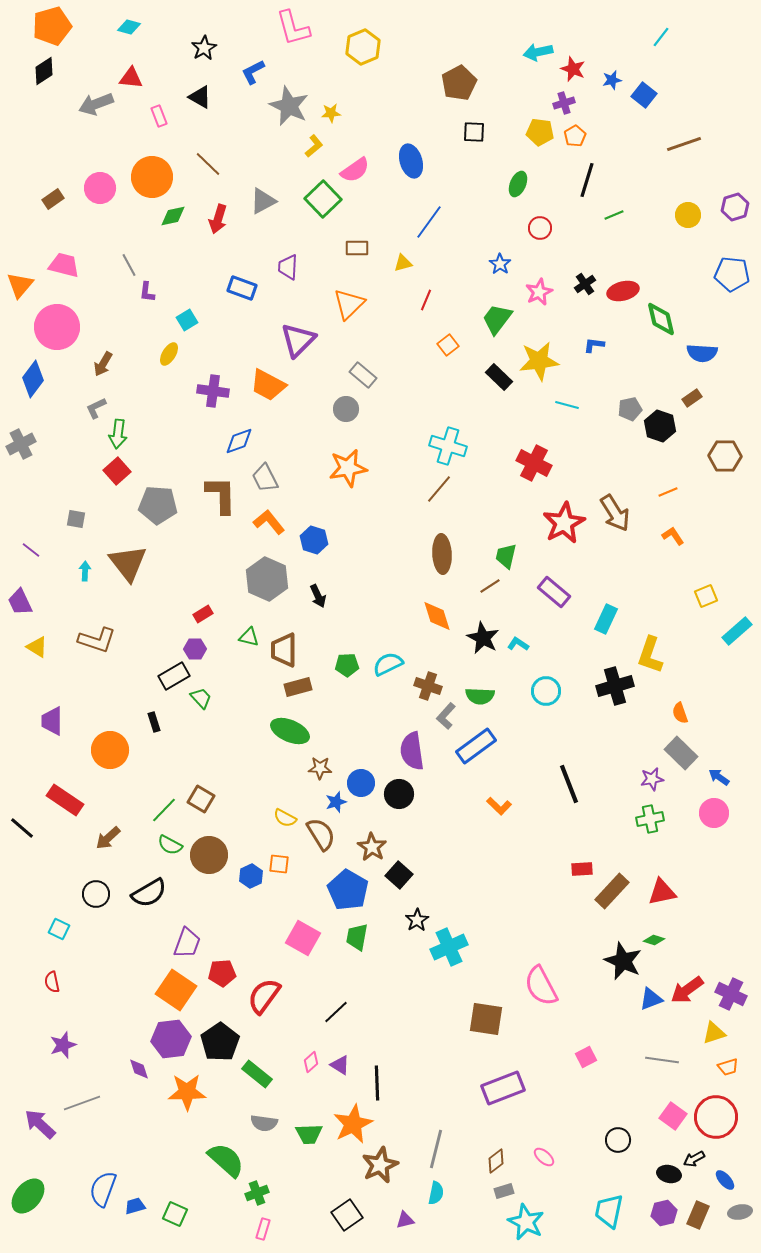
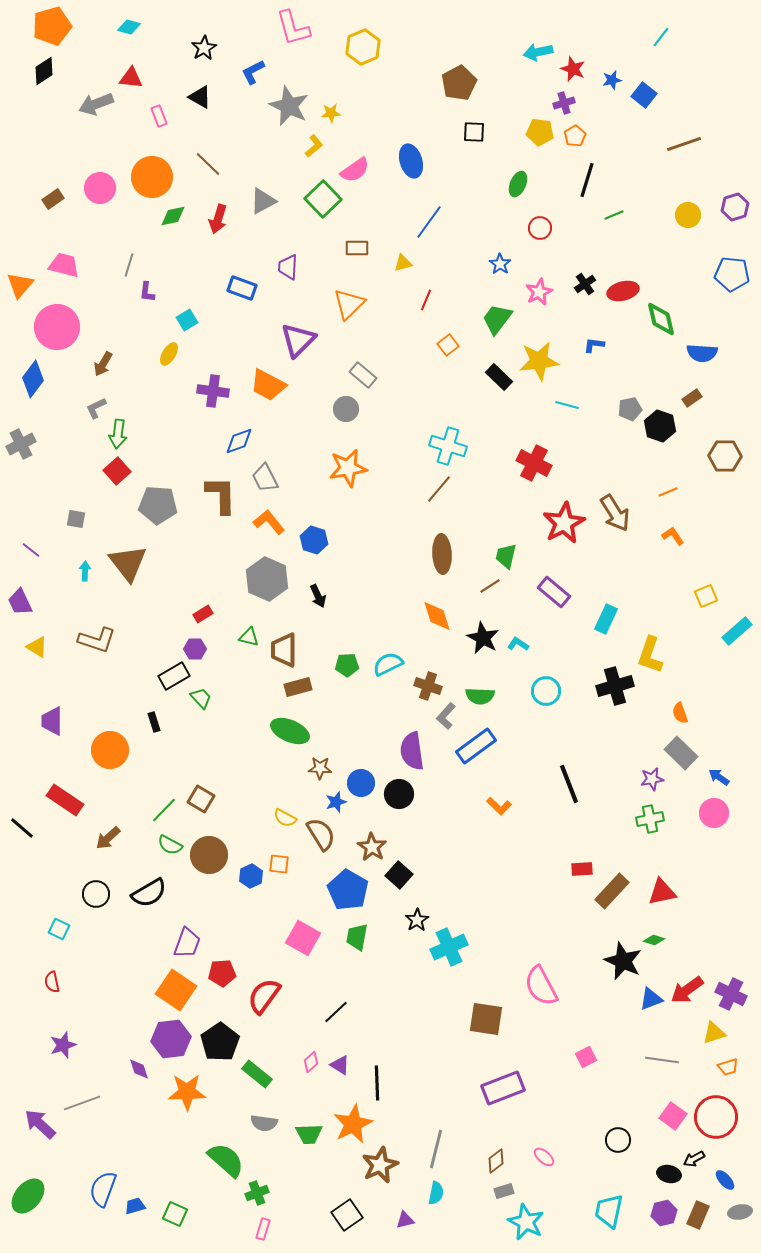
gray line at (129, 265): rotated 45 degrees clockwise
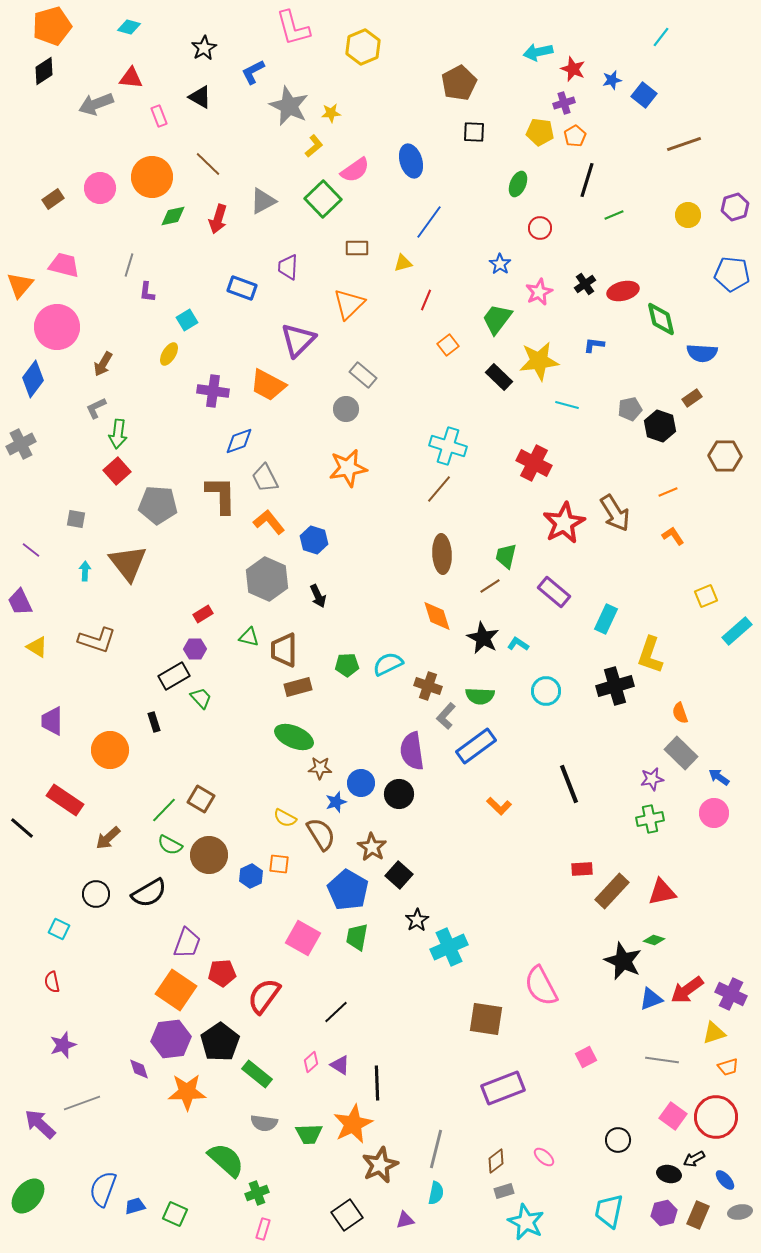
green ellipse at (290, 731): moved 4 px right, 6 px down
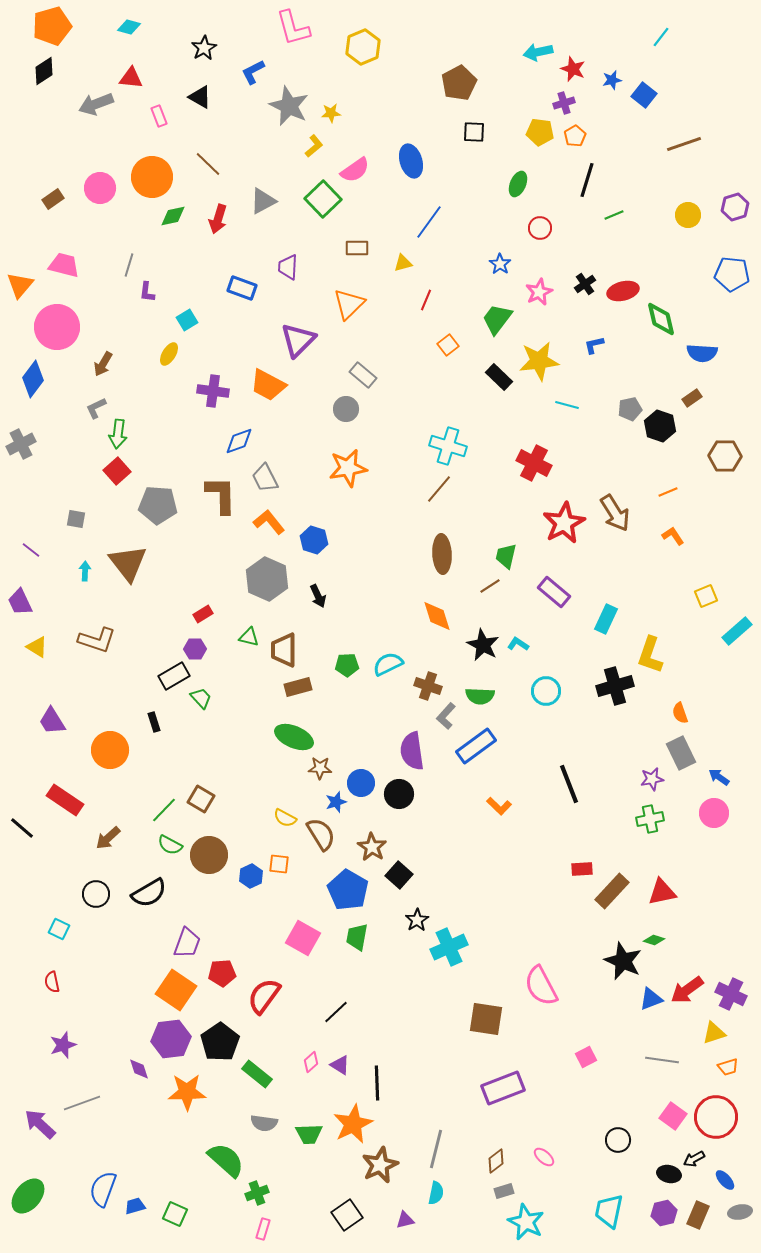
blue L-shape at (594, 345): rotated 20 degrees counterclockwise
black star at (483, 638): moved 7 px down
purple trapezoid at (52, 721): rotated 32 degrees counterclockwise
gray rectangle at (681, 753): rotated 20 degrees clockwise
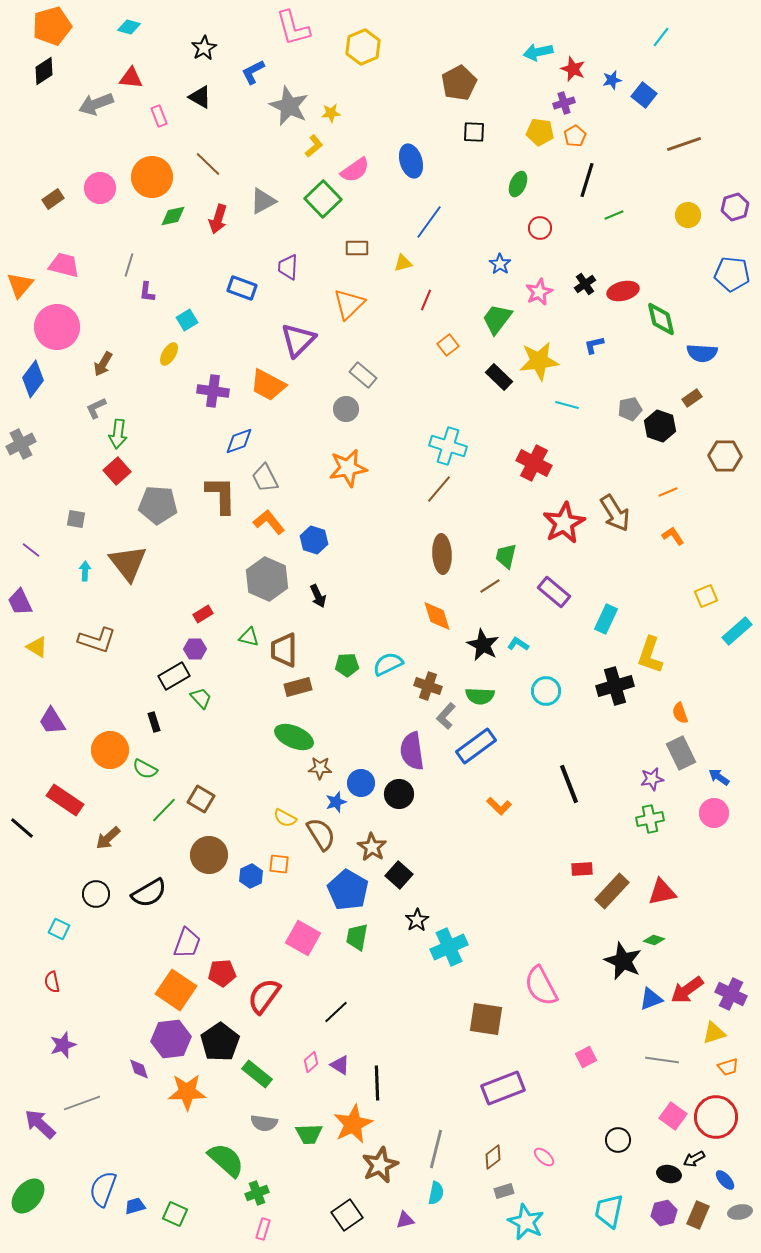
green semicircle at (170, 845): moved 25 px left, 76 px up
brown diamond at (496, 1161): moved 3 px left, 4 px up
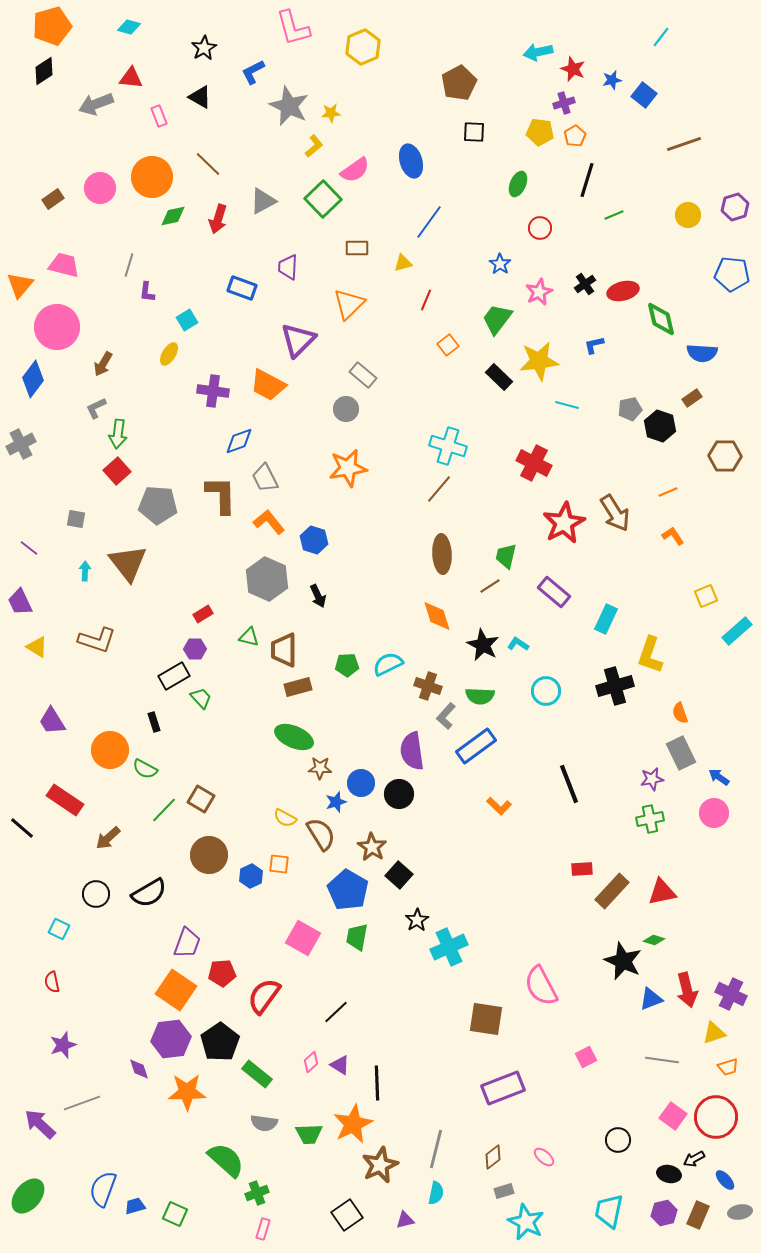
purple line at (31, 550): moved 2 px left, 2 px up
red arrow at (687, 990): rotated 68 degrees counterclockwise
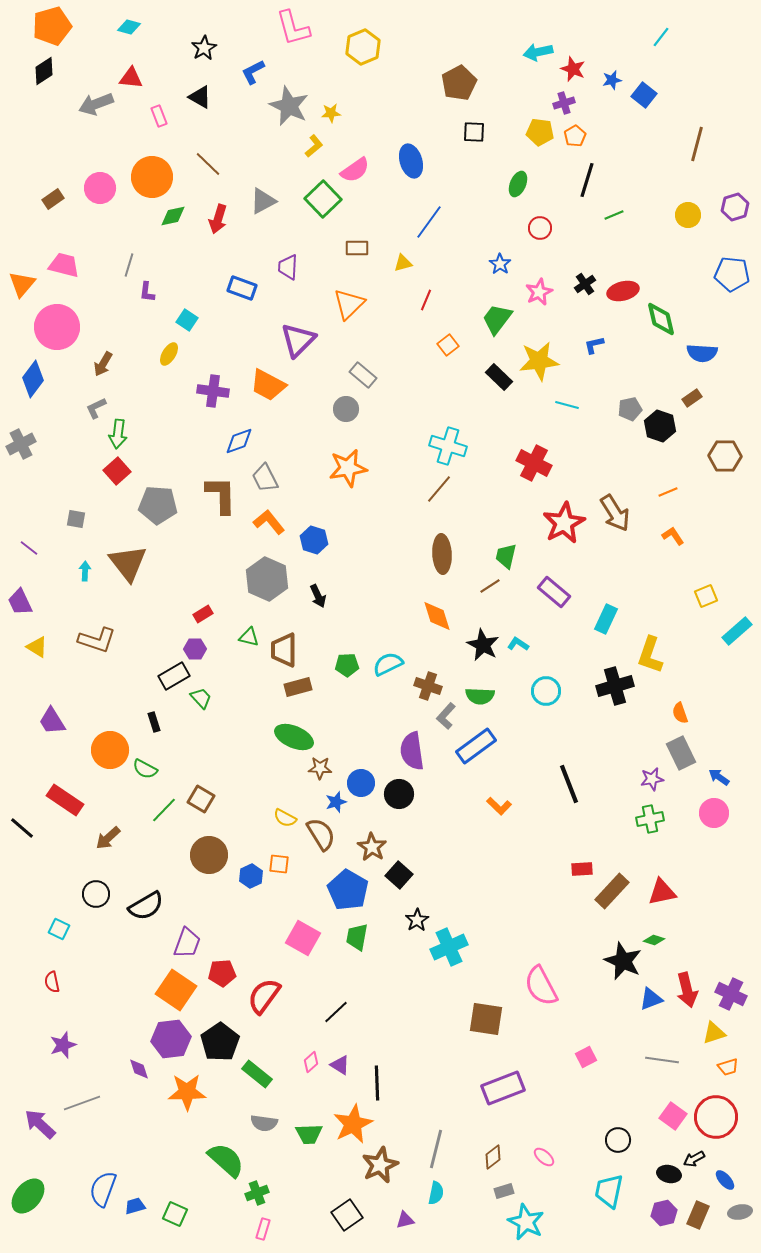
brown line at (684, 144): moved 13 px right; rotated 56 degrees counterclockwise
orange triangle at (20, 285): moved 2 px right, 1 px up
cyan square at (187, 320): rotated 25 degrees counterclockwise
black semicircle at (149, 893): moved 3 px left, 13 px down
cyan trapezoid at (609, 1211): moved 20 px up
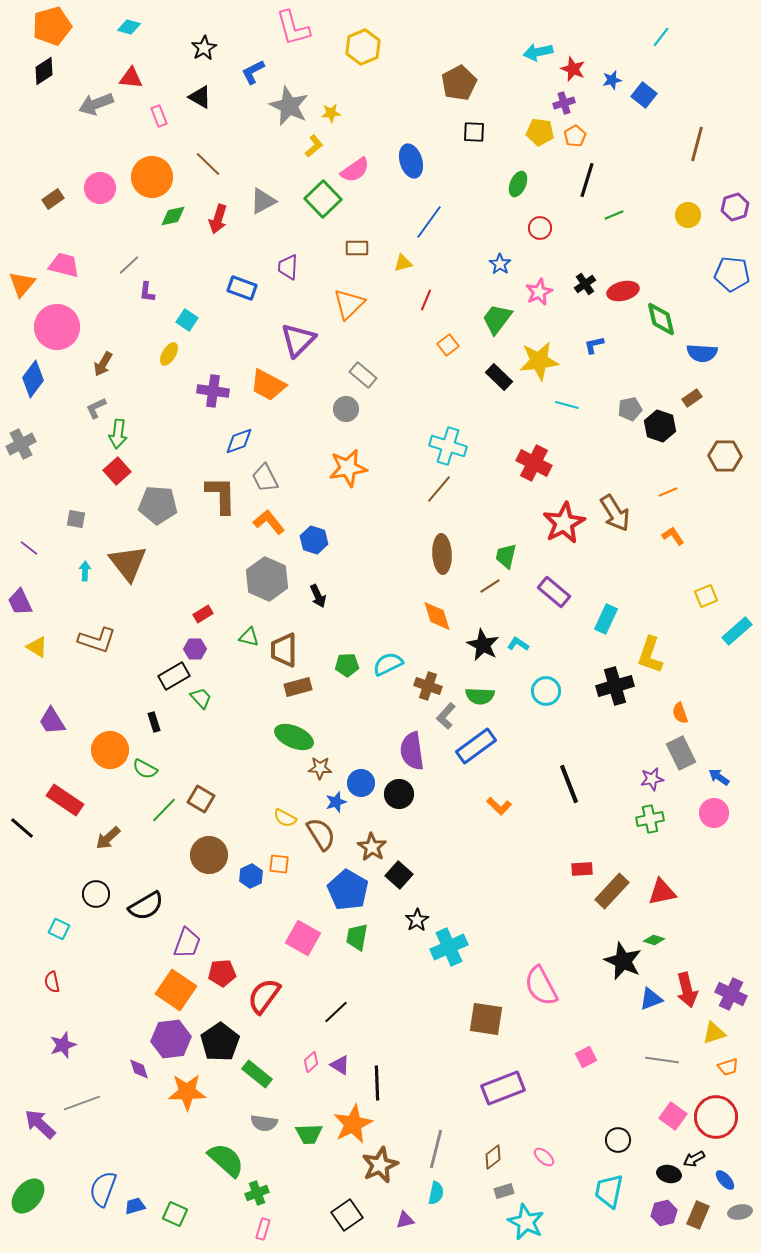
gray line at (129, 265): rotated 30 degrees clockwise
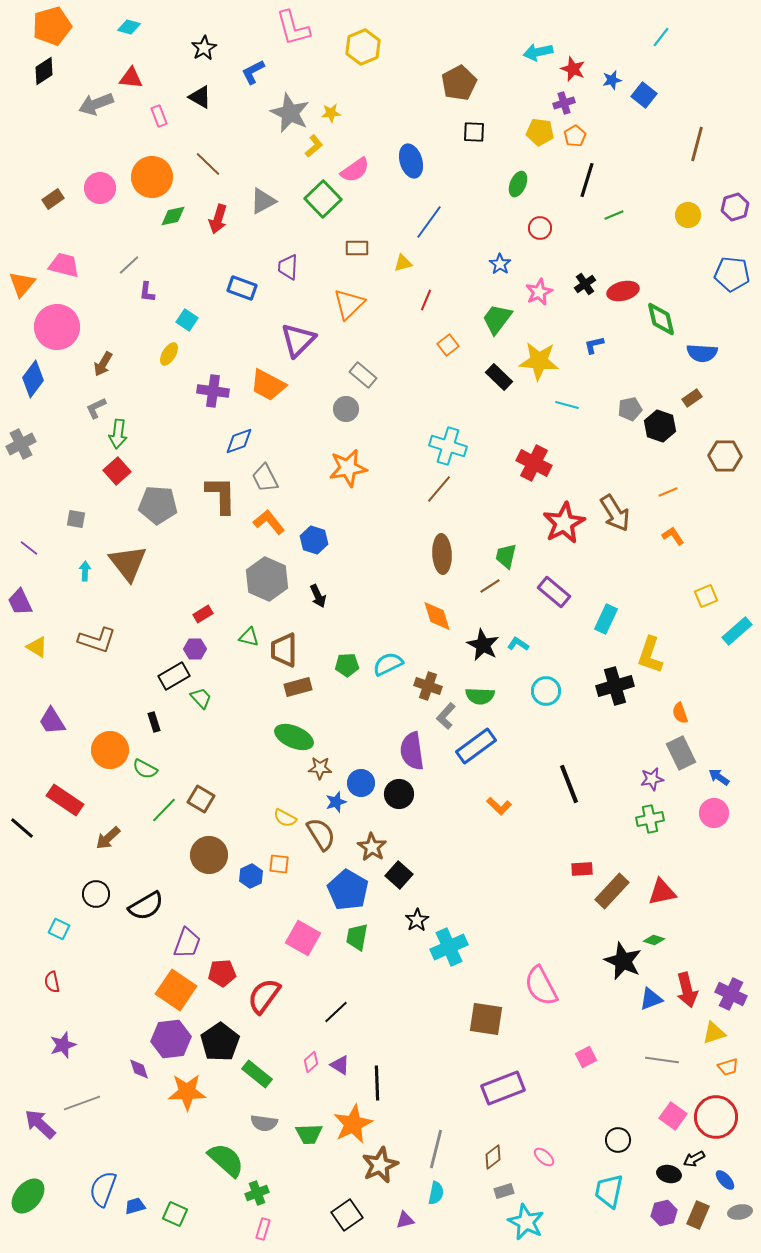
gray star at (289, 106): moved 1 px right, 7 px down
yellow star at (539, 361): rotated 12 degrees clockwise
